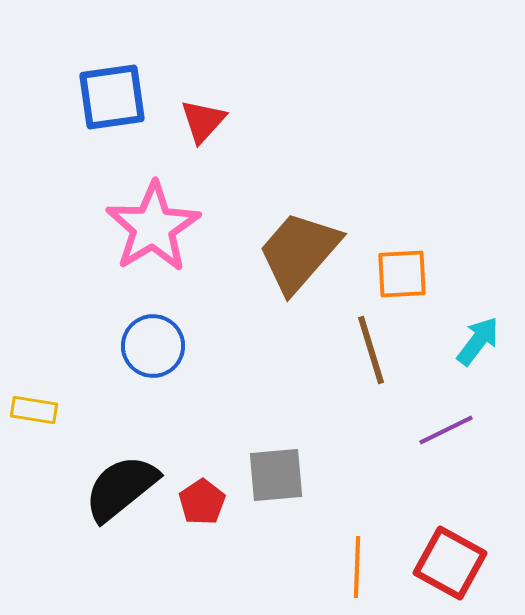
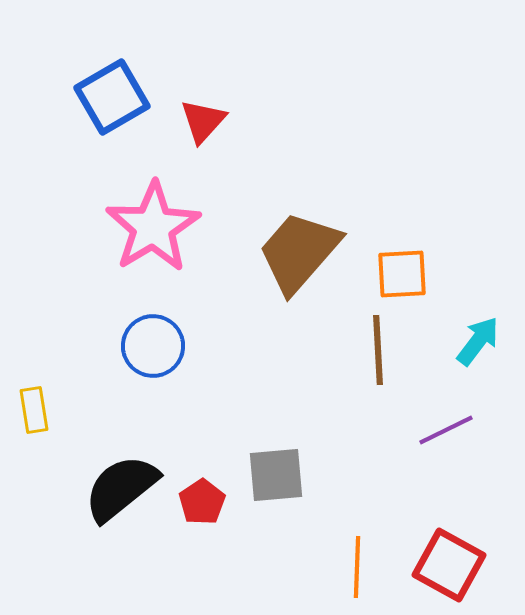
blue square: rotated 22 degrees counterclockwise
brown line: moved 7 px right; rotated 14 degrees clockwise
yellow rectangle: rotated 72 degrees clockwise
red square: moved 1 px left, 2 px down
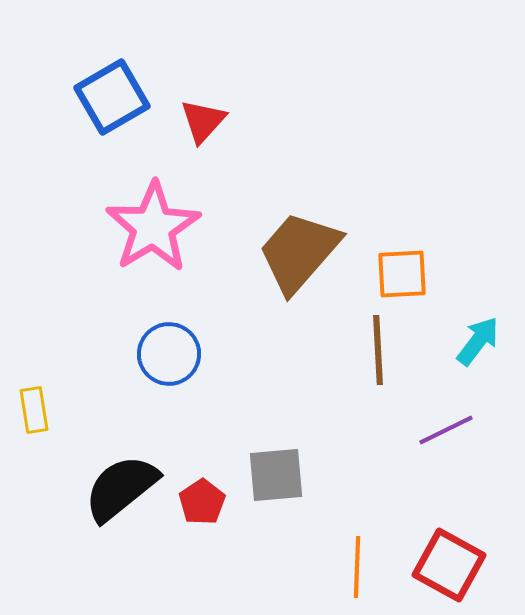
blue circle: moved 16 px right, 8 px down
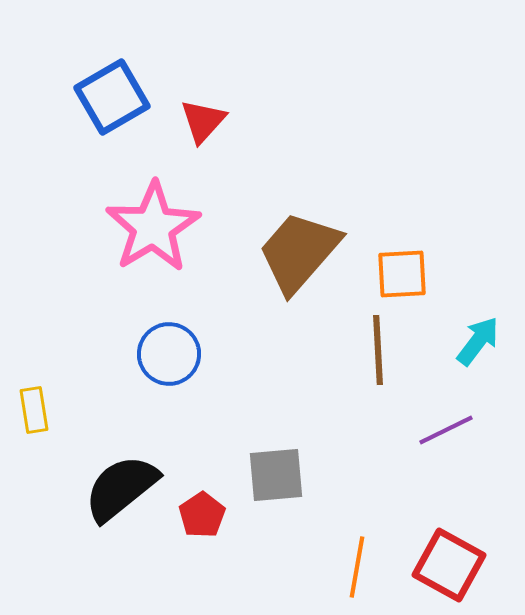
red pentagon: moved 13 px down
orange line: rotated 8 degrees clockwise
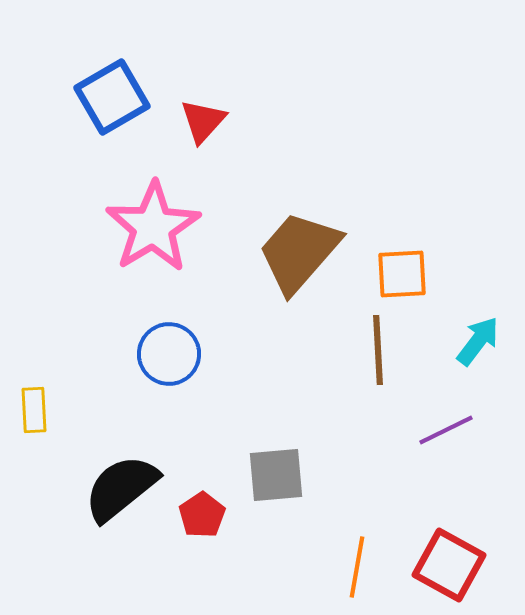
yellow rectangle: rotated 6 degrees clockwise
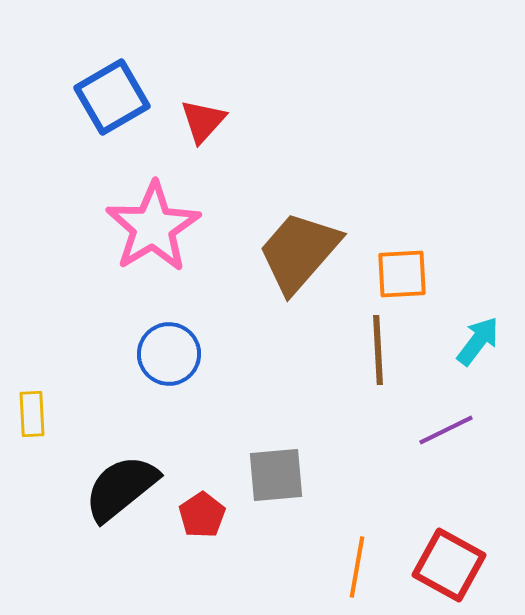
yellow rectangle: moved 2 px left, 4 px down
